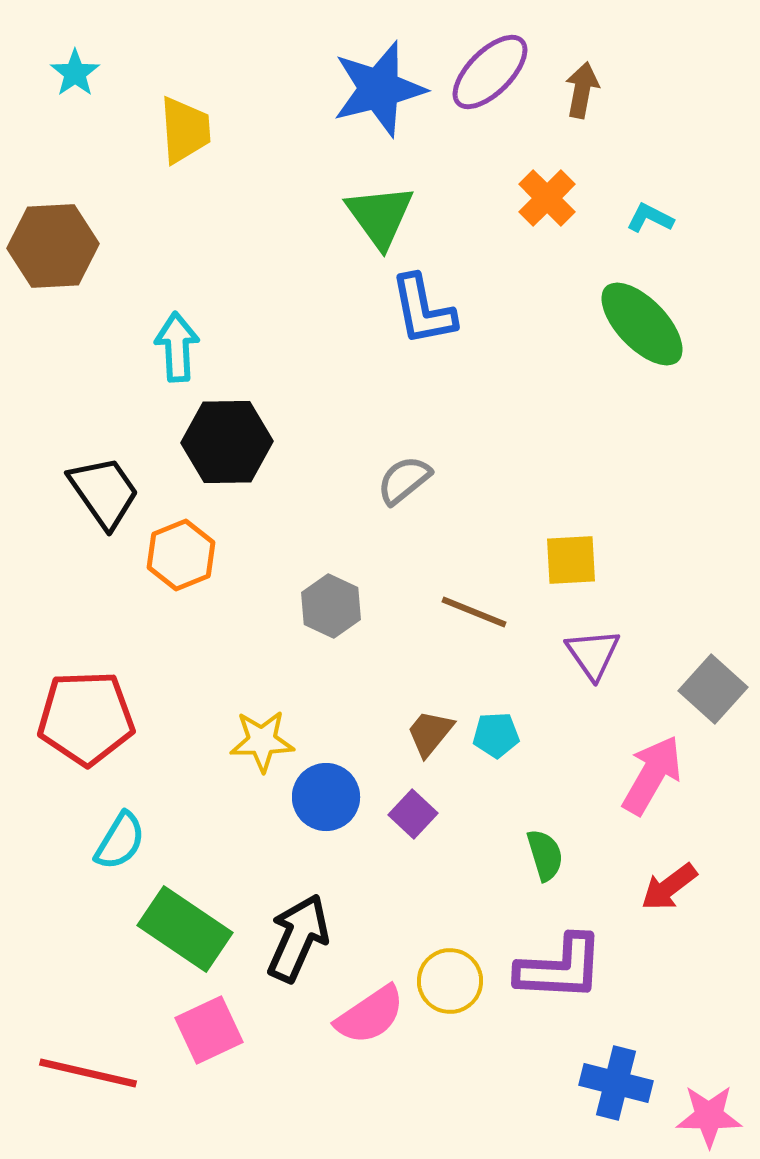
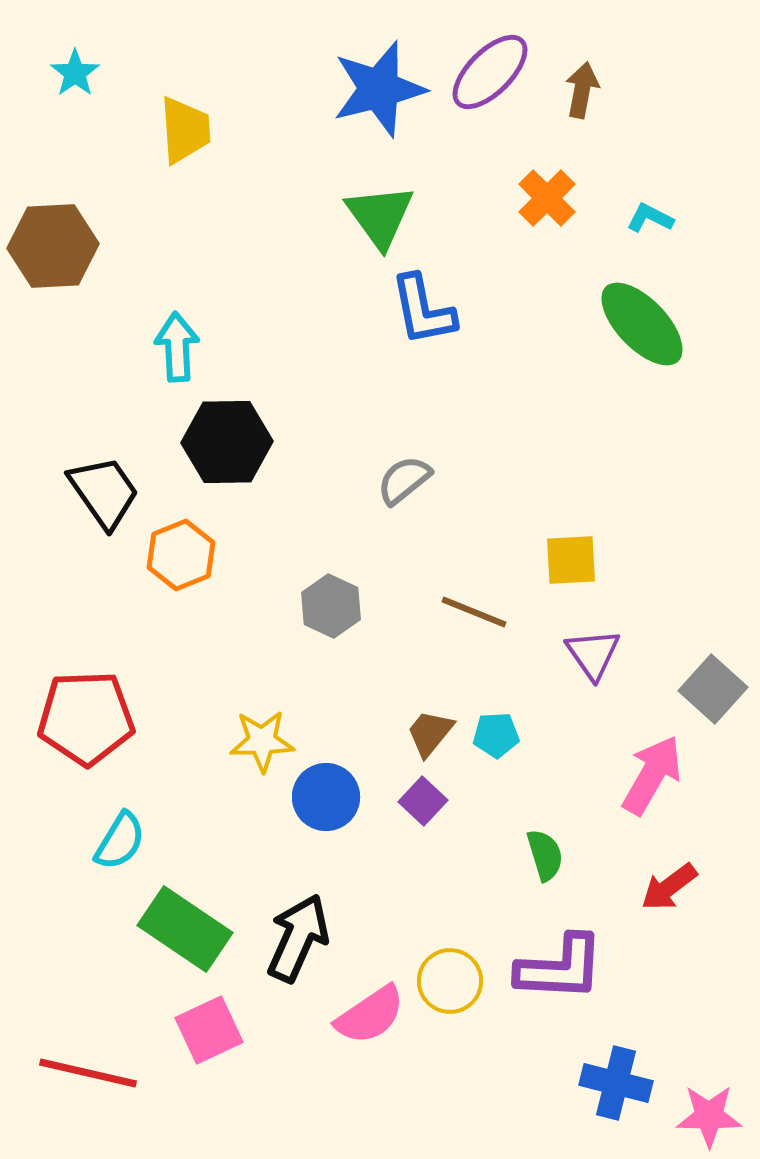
purple square: moved 10 px right, 13 px up
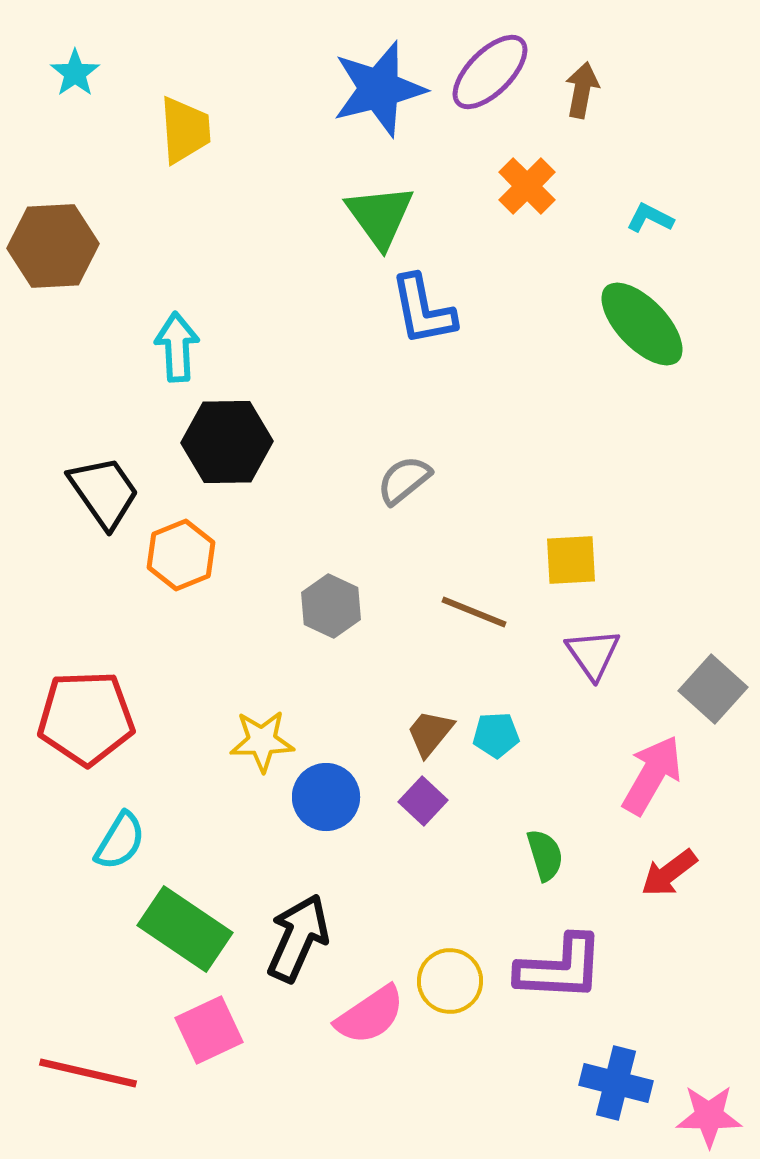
orange cross: moved 20 px left, 12 px up
red arrow: moved 14 px up
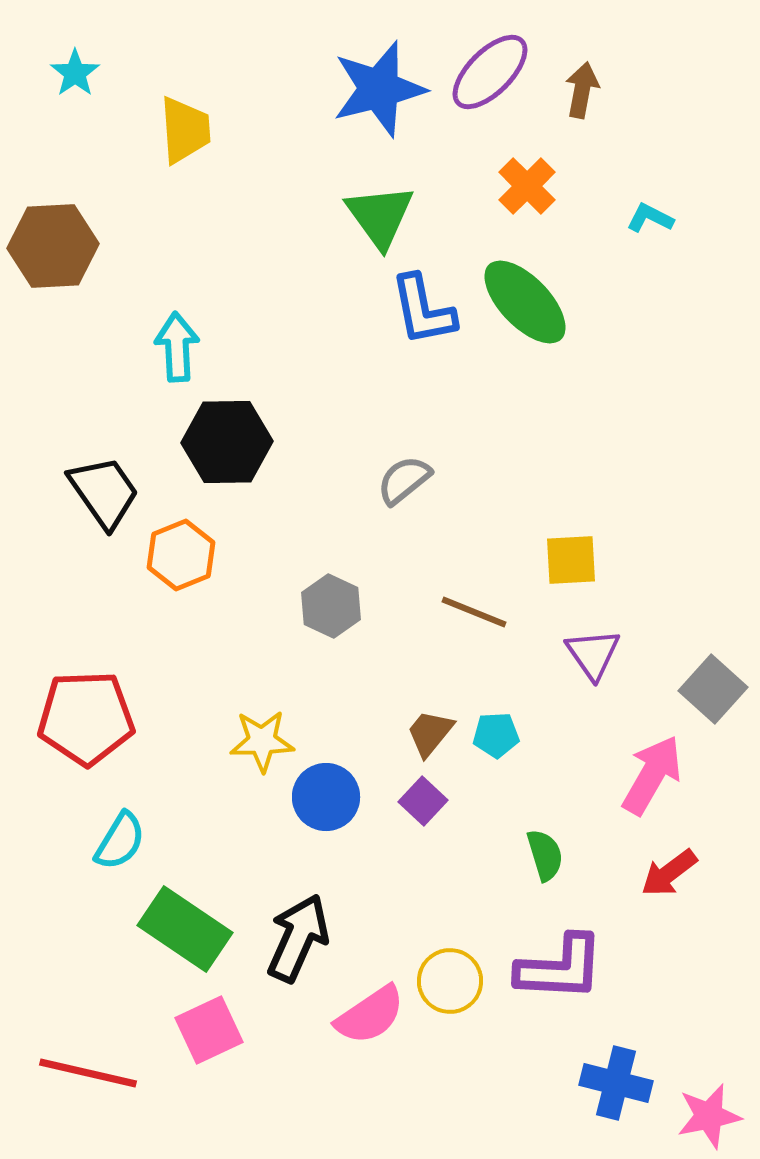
green ellipse: moved 117 px left, 22 px up
pink star: rotated 12 degrees counterclockwise
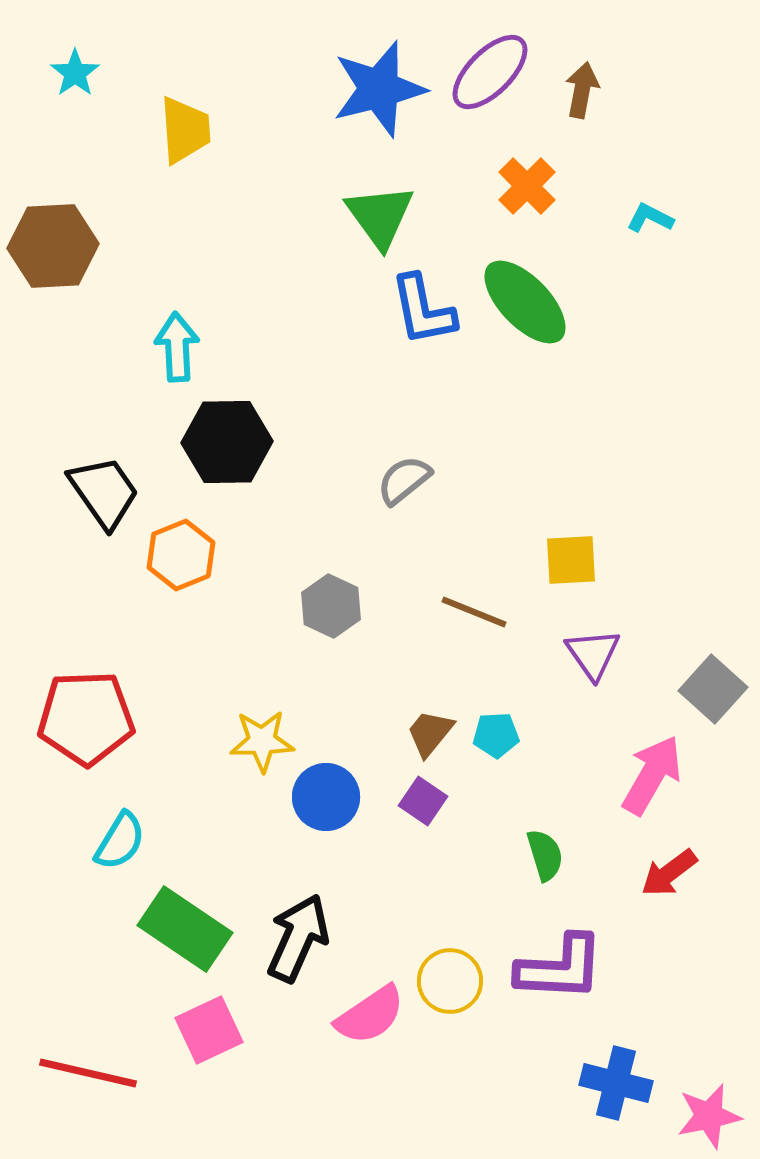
purple square: rotated 9 degrees counterclockwise
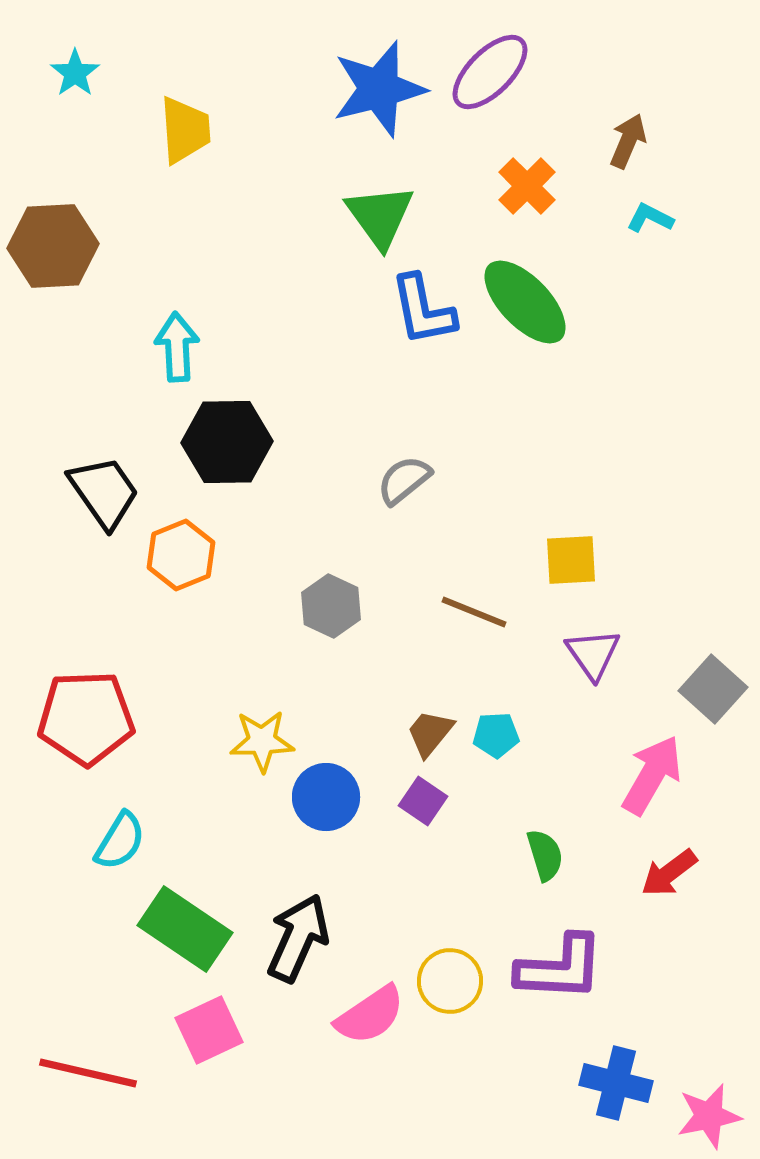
brown arrow: moved 46 px right, 51 px down; rotated 12 degrees clockwise
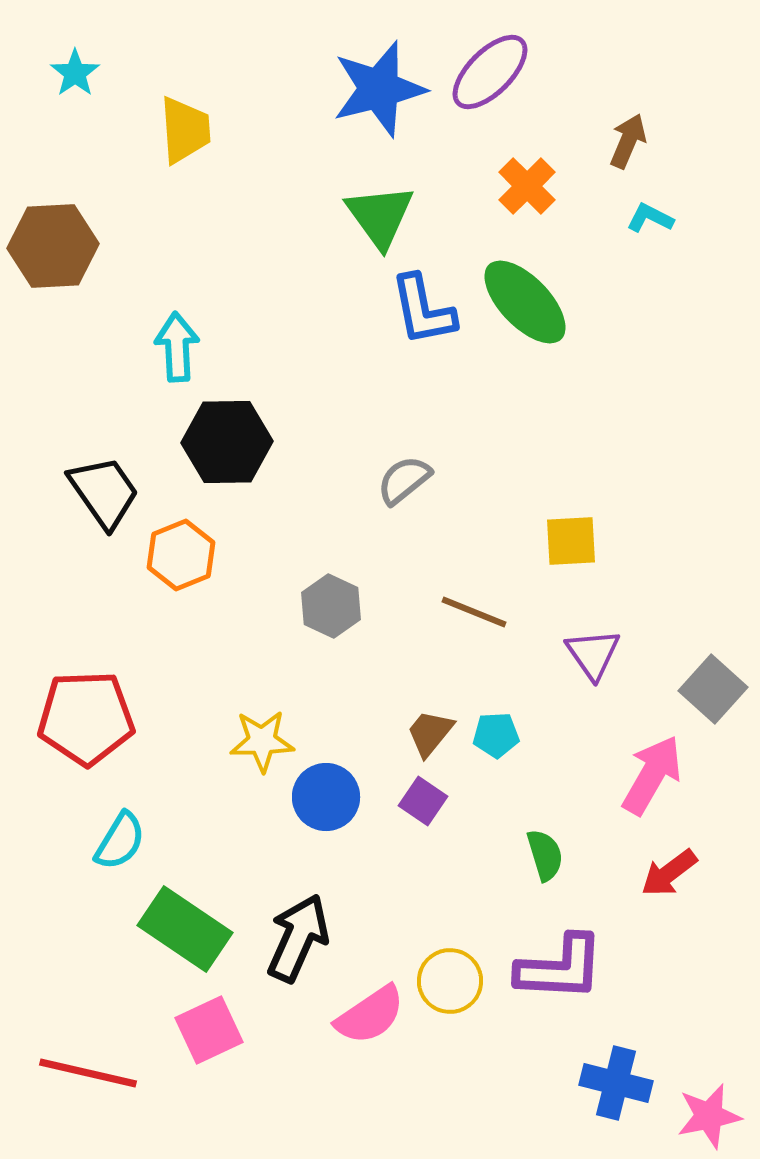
yellow square: moved 19 px up
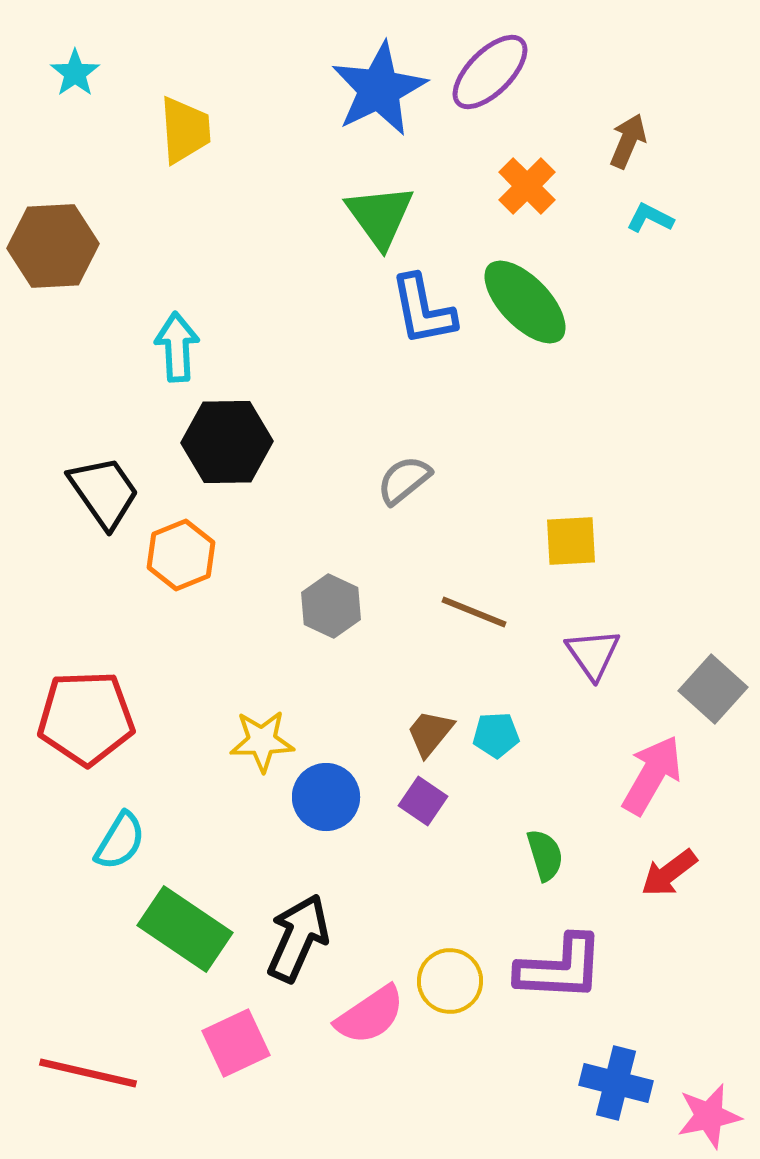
blue star: rotated 12 degrees counterclockwise
pink square: moved 27 px right, 13 px down
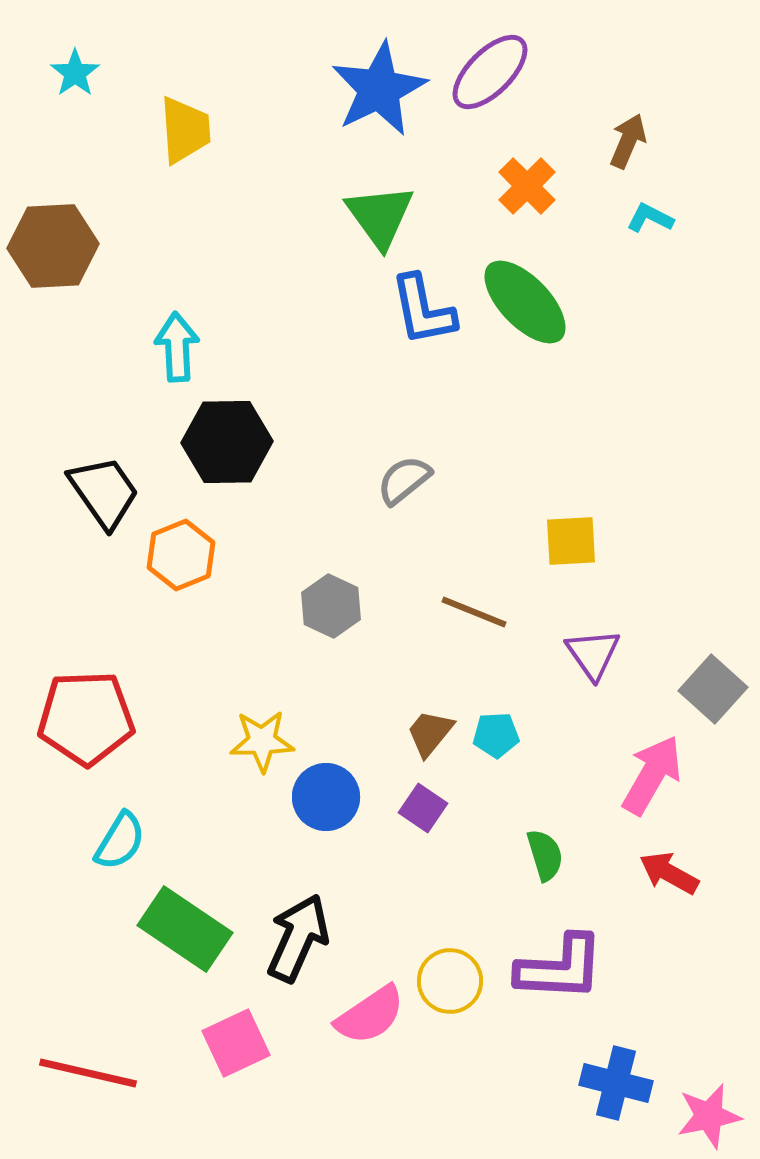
purple square: moved 7 px down
red arrow: rotated 66 degrees clockwise
